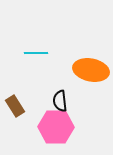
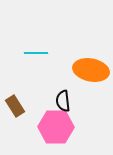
black semicircle: moved 3 px right
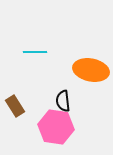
cyan line: moved 1 px left, 1 px up
pink hexagon: rotated 8 degrees clockwise
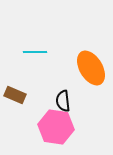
orange ellipse: moved 2 px up; rotated 48 degrees clockwise
brown rectangle: moved 11 px up; rotated 35 degrees counterclockwise
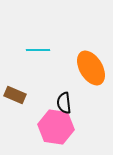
cyan line: moved 3 px right, 2 px up
black semicircle: moved 1 px right, 2 px down
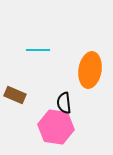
orange ellipse: moved 1 px left, 2 px down; rotated 40 degrees clockwise
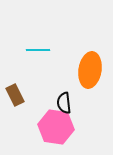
brown rectangle: rotated 40 degrees clockwise
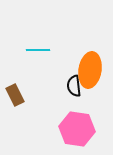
black semicircle: moved 10 px right, 17 px up
pink hexagon: moved 21 px right, 2 px down
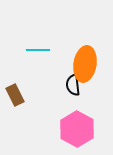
orange ellipse: moved 5 px left, 6 px up
black semicircle: moved 1 px left, 1 px up
pink hexagon: rotated 20 degrees clockwise
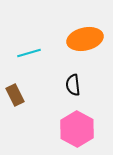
cyan line: moved 9 px left, 3 px down; rotated 15 degrees counterclockwise
orange ellipse: moved 25 px up; rotated 68 degrees clockwise
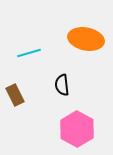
orange ellipse: moved 1 px right; rotated 24 degrees clockwise
black semicircle: moved 11 px left
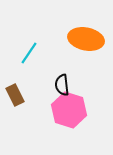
cyan line: rotated 40 degrees counterclockwise
pink hexagon: moved 8 px left, 19 px up; rotated 12 degrees counterclockwise
